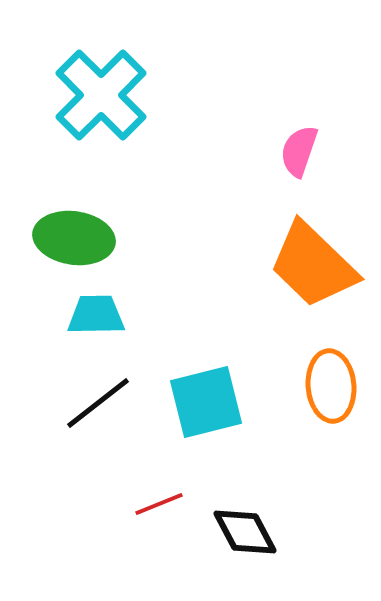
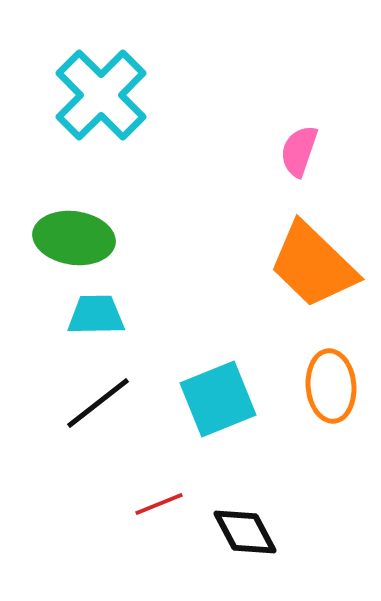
cyan square: moved 12 px right, 3 px up; rotated 8 degrees counterclockwise
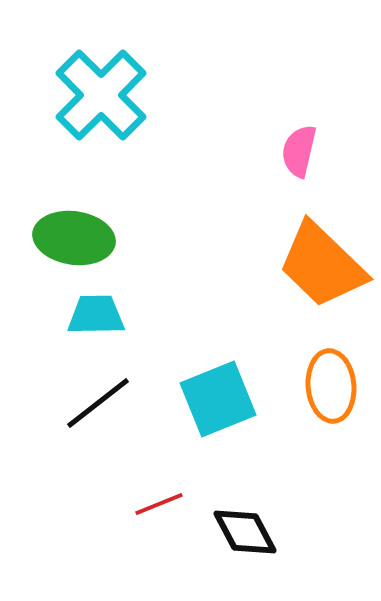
pink semicircle: rotated 6 degrees counterclockwise
orange trapezoid: moved 9 px right
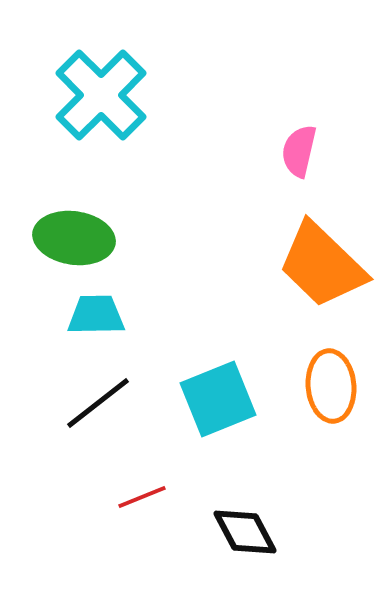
red line: moved 17 px left, 7 px up
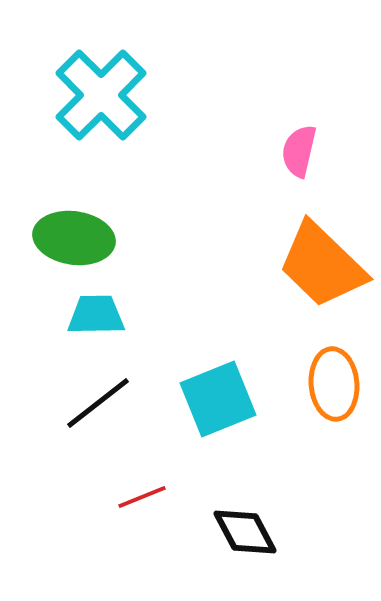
orange ellipse: moved 3 px right, 2 px up
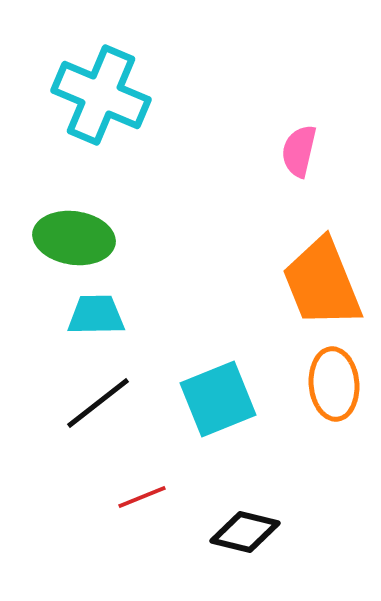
cyan cross: rotated 22 degrees counterclockwise
orange trapezoid: moved 18 px down; rotated 24 degrees clockwise
black diamond: rotated 48 degrees counterclockwise
